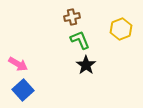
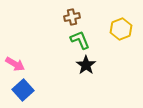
pink arrow: moved 3 px left
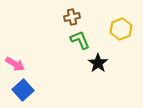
black star: moved 12 px right, 2 px up
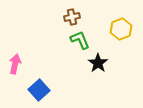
pink arrow: rotated 108 degrees counterclockwise
blue square: moved 16 px right
